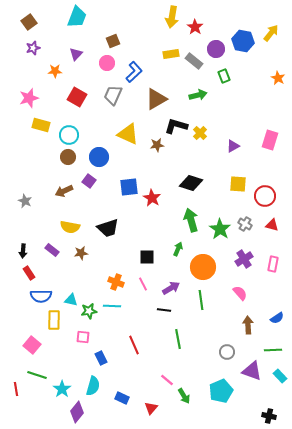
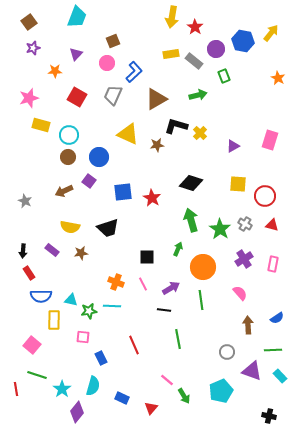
blue square at (129, 187): moved 6 px left, 5 px down
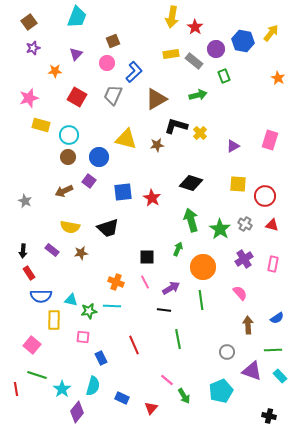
yellow triangle at (128, 134): moved 2 px left, 5 px down; rotated 10 degrees counterclockwise
pink line at (143, 284): moved 2 px right, 2 px up
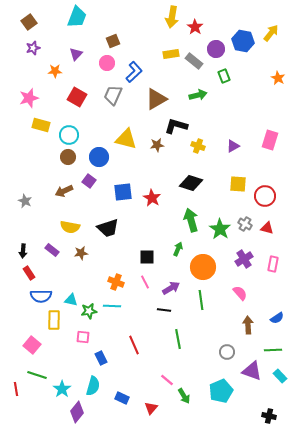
yellow cross at (200, 133): moved 2 px left, 13 px down; rotated 24 degrees counterclockwise
red triangle at (272, 225): moved 5 px left, 3 px down
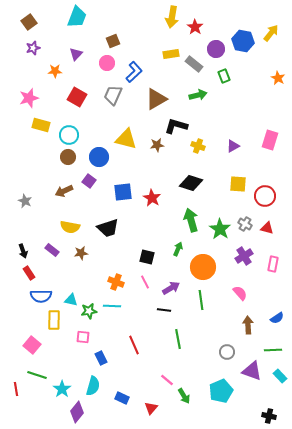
gray rectangle at (194, 61): moved 3 px down
black arrow at (23, 251): rotated 24 degrees counterclockwise
black square at (147, 257): rotated 14 degrees clockwise
purple cross at (244, 259): moved 3 px up
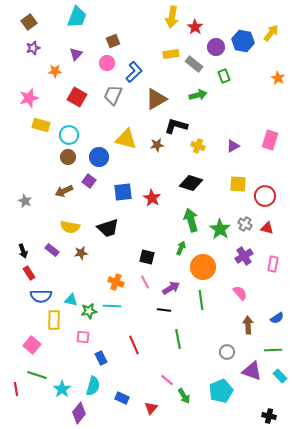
purple circle at (216, 49): moved 2 px up
green arrow at (178, 249): moved 3 px right, 1 px up
purple diamond at (77, 412): moved 2 px right, 1 px down
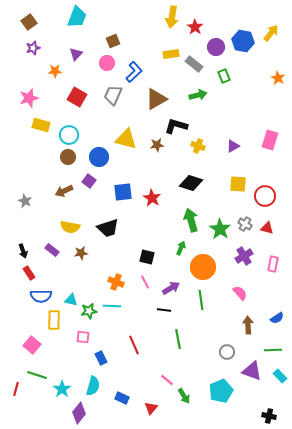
red line at (16, 389): rotated 24 degrees clockwise
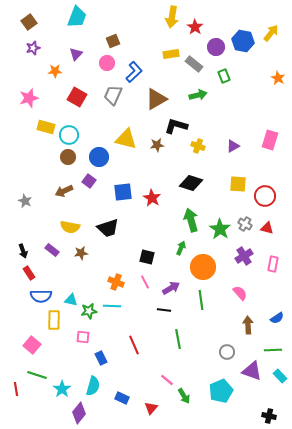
yellow rectangle at (41, 125): moved 5 px right, 2 px down
red line at (16, 389): rotated 24 degrees counterclockwise
